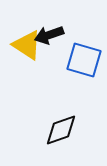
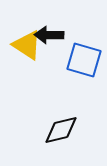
black arrow: rotated 20 degrees clockwise
black diamond: rotated 6 degrees clockwise
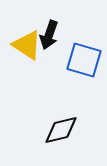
black arrow: rotated 72 degrees counterclockwise
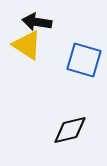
black arrow: moved 12 px left, 13 px up; rotated 80 degrees clockwise
black diamond: moved 9 px right
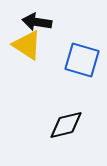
blue square: moved 2 px left
black diamond: moved 4 px left, 5 px up
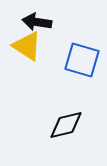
yellow triangle: moved 1 px down
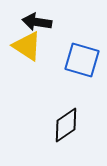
black diamond: rotated 21 degrees counterclockwise
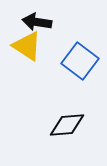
blue square: moved 2 px left, 1 px down; rotated 21 degrees clockwise
black diamond: moved 1 px right; rotated 30 degrees clockwise
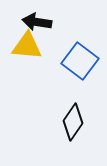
yellow triangle: rotated 28 degrees counterclockwise
black diamond: moved 6 px right, 3 px up; rotated 51 degrees counterclockwise
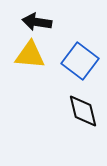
yellow triangle: moved 3 px right, 9 px down
black diamond: moved 10 px right, 11 px up; rotated 48 degrees counterclockwise
